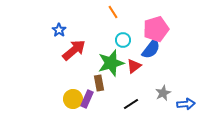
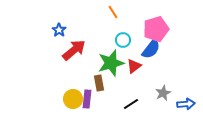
purple rectangle: rotated 18 degrees counterclockwise
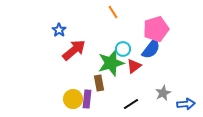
cyan circle: moved 9 px down
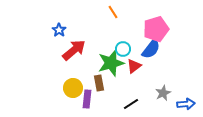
yellow circle: moved 11 px up
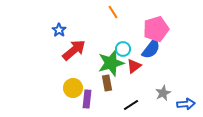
brown rectangle: moved 8 px right
black line: moved 1 px down
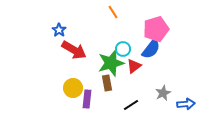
red arrow: rotated 70 degrees clockwise
